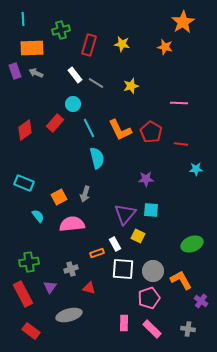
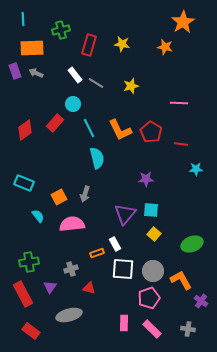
yellow square at (138, 236): moved 16 px right, 2 px up; rotated 16 degrees clockwise
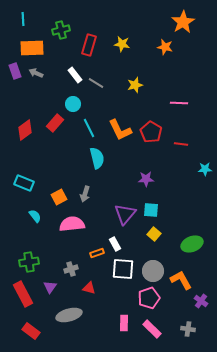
yellow star at (131, 86): moved 4 px right, 1 px up
cyan star at (196, 169): moved 9 px right
cyan semicircle at (38, 216): moved 3 px left
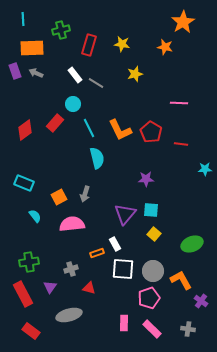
yellow star at (135, 85): moved 11 px up
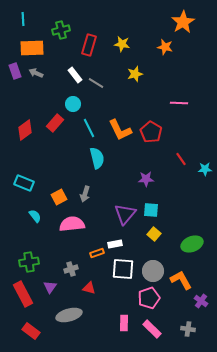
red line at (181, 144): moved 15 px down; rotated 48 degrees clockwise
white rectangle at (115, 244): rotated 72 degrees counterclockwise
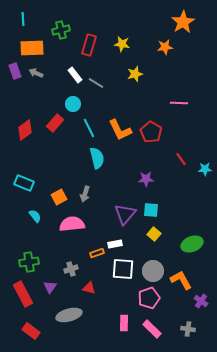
orange star at (165, 47): rotated 21 degrees counterclockwise
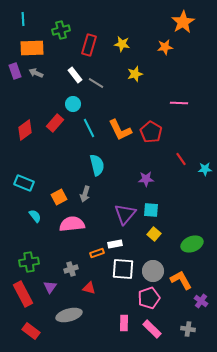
cyan semicircle at (97, 158): moved 7 px down
